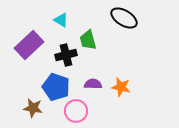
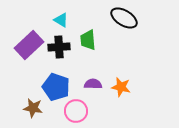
green trapezoid: rotated 10 degrees clockwise
black cross: moved 7 px left, 8 px up; rotated 10 degrees clockwise
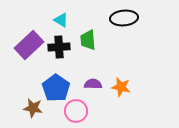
black ellipse: rotated 36 degrees counterclockwise
blue pentagon: moved 1 px down; rotated 16 degrees clockwise
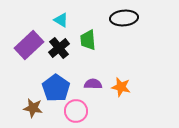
black cross: moved 1 px down; rotated 35 degrees counterclockwise
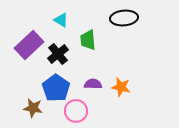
black cross: moved 1 px left, 6 px down
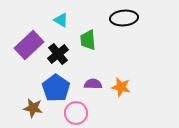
pink circle: moved 2 px down
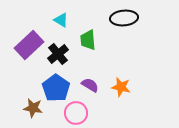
purple semicircle: moved 3 px left, 1 px down; rotated 30 degrees clockwise
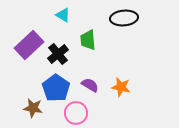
cyan triangle: moved 2 px right, 5 px up
